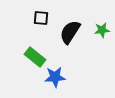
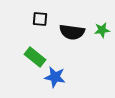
black square: moved 1 px left, 1 px down
black semicircle: moved 2 px right; rotated 115 degrees counterclockwise
blue star: rotated 15 degrees clockwise
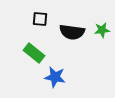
green rectangle: moved 1 px left, 4 px up
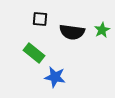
green star: rotated 21 degrees counterclockwise
